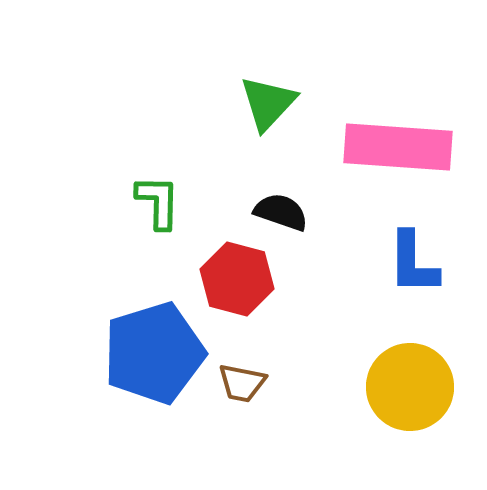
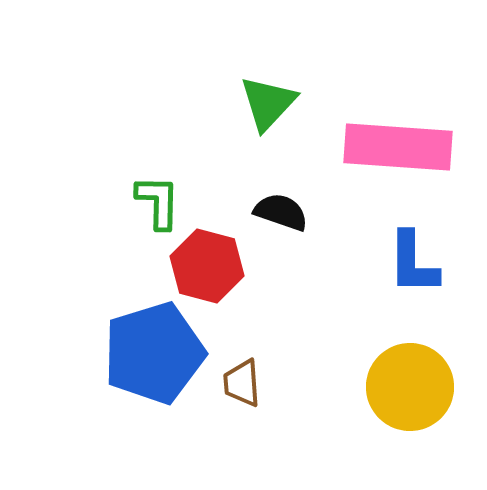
red hexagon: moved 30 px left, 13 px up
brown trapezoid: rotated 75 degrees clockwise
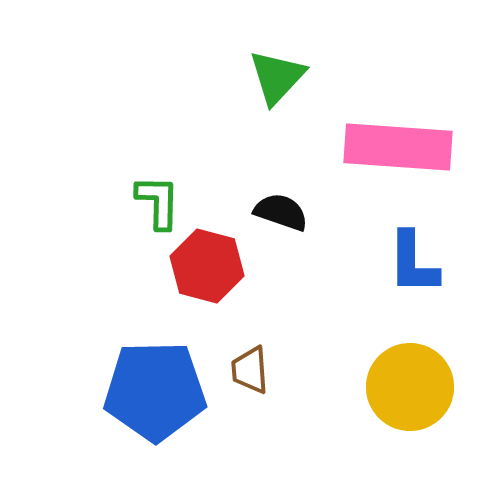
green triangle: moved 9 px right, 26 px up
blue pentagon: moved 1 px right, 38 px down; rotated 16 degrees clockwise
brown trapezoid: moved 8 px right, 13 px up
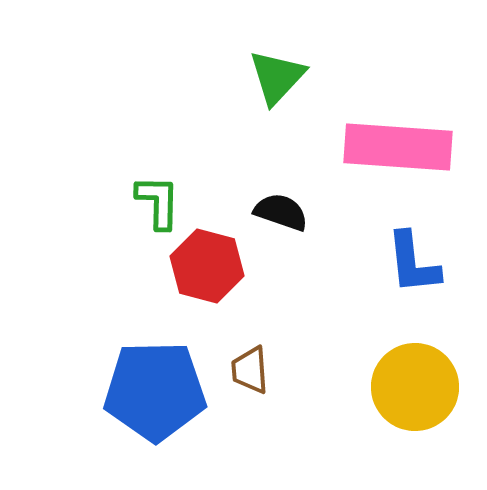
blue L-shape: rotated 6 degrees counterclockwise
yellow circle: moved 5 px right
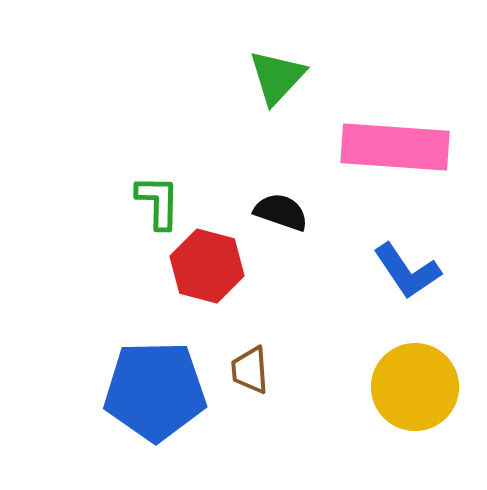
pink rectangle: moved 3 px left
blue L-shape: moved 6 px left, 8 px down; rotated 28 degrees counterclockwise
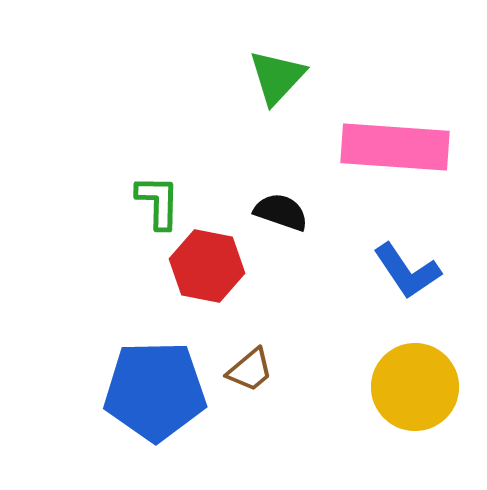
red hexagon: rotated 4 degrees counterclockwise
brown trapezoid: rotated 126 degrees counterclockwise
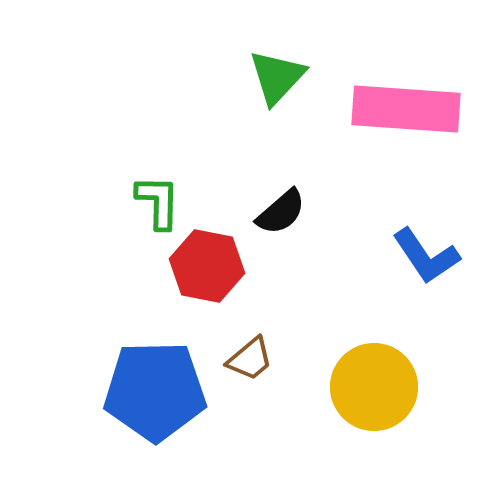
pink rectangle: moved 11 px right, 38 px up
black semicircle: rotated 120 degrees clockwise
blue L-shape: moved 19 px right, 15 px up
brown trapezoid: moved 11 px up
yellow circle: moved 41 px left
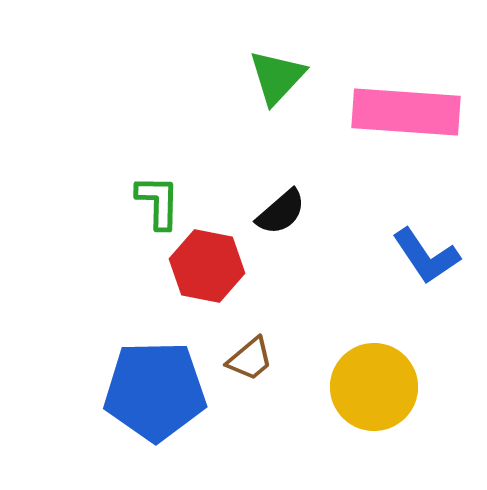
pink rectangle: moved 3 px down
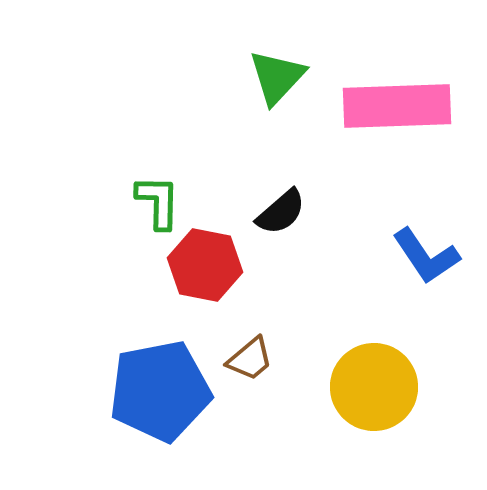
pink rectangle: moved 9 px left, 6 px up; rotated 6 degrees counterclockwise
red hexagon: moved 2 px left, 1 px up
blue pentagon: moved 5 px right; rotated 10 degrees counterclockwise
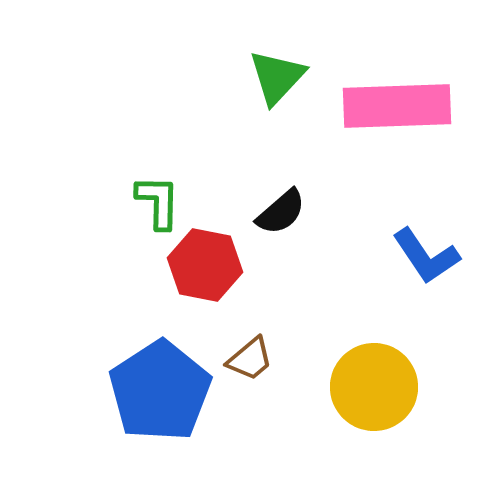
blue pentagon: rotated 22 degrees counterclockwise
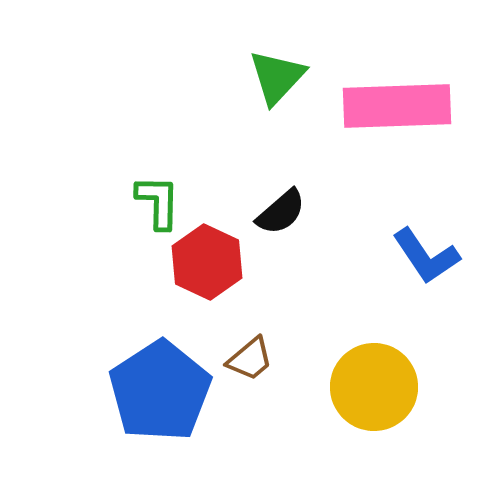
red hexagon: moved 2 px right, 3 px up; rotated 14 degrees clockwise
